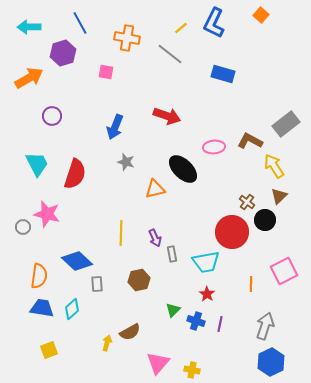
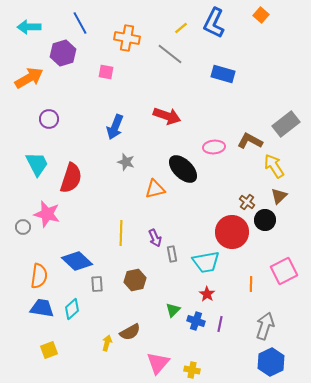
purple circle at (52, 116): moved 3 px left, 3 px down
red semicircle at (75, 174): moved 4 px left, 4 px down
brown hexagon at (139, 280): moved 4 px left
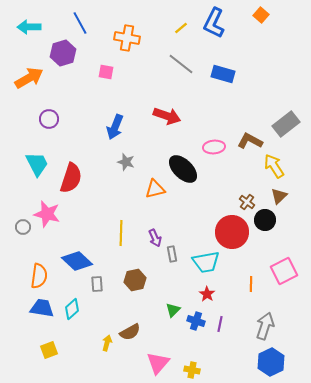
gray line at (170, 54): moved 11 px right, 10 px down
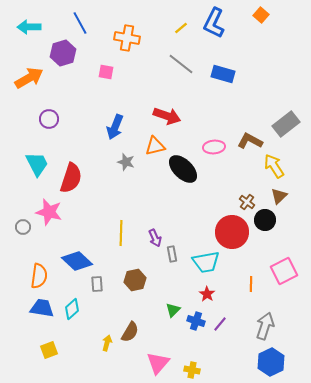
orange triangle at (155, 189): moved 43 px up
pink star at (47, 214): moved 2 px right, 2 px up
purple line at (220, 324): rotated 28 degrees clockwise
brown semicircle at (130, 332): rotated 30 degrees counterclockwise
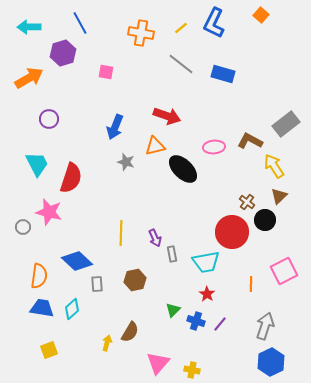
orange cross at (127, 38): moved 14 px right, 5 px up
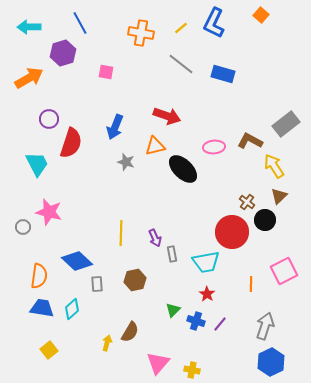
red semicircle at (71, 178): moved 35 px up
yellow square at (49, 350): rotated 18 degrees counterclockwise
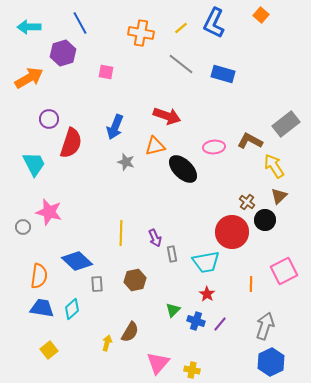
cyan trapezoid at (37, 164): moved 3 px left
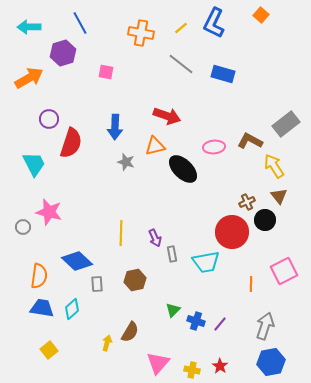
blue arrow at (115, 127): rotated 20 degrees counterclockwise
brown triangle at (279, 196): rotated 24 degrees counterclockwise
brown cross at (247, 202): rotated 28 degrees clockwise
red star at (207, 294): moved 13 px right, 72 px down
blue hexagon at (271, 362): rotated 16 degrees clockwise
